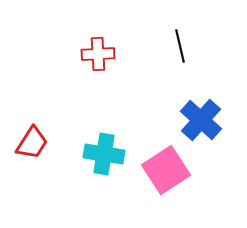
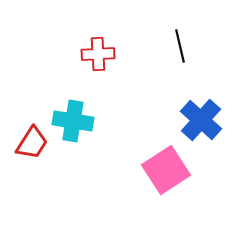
cyan cross: moved 31 px left, 33 px up
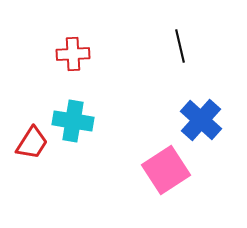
red cross: moved 25 px left
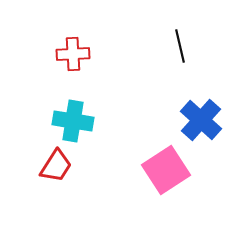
red trapezoid: moved 24 px right, 23 px down
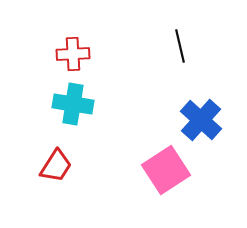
cyan cross: moved 17 px up
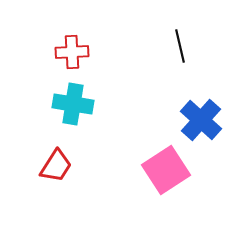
red cross: moved 1 px left, 2 px up
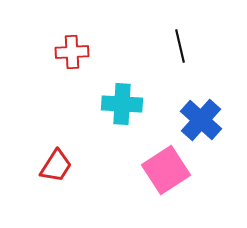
cyan cross: moved 49 px right; rotated 6 degrees counterclockwise
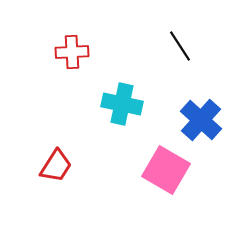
black line: rotated 20 degrees counterclockwise
cyan cross: rotated 9 degrees clockwise
pink square: rotated 27 degrees counterclockwise
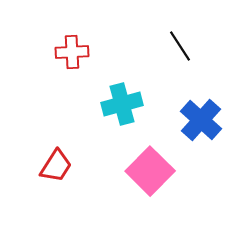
cyan cross: rotated 27 degrees counterclockwise
pink square: moved 16 px left, 1 px down; rotated 15 degrees clockwise
